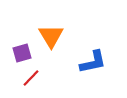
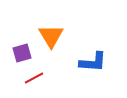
blue L-shape: rotated 16 degrees clockwise
red line: moved 3 px right; rotated 18 degrees clockwise
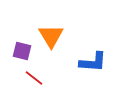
purple square: moved 2 px up; rotated 30 degrees clockwise
red line: rotated 66 degrees clockwise
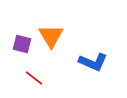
purple square: moved 7 px up
blue L-shape: rotated 20 degrees clockwise
